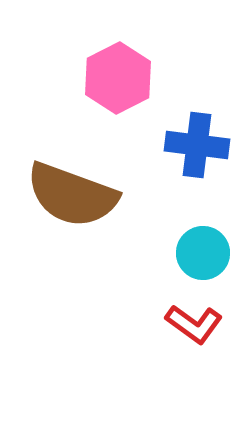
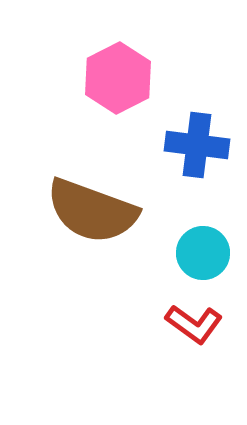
brown semicircle: moved 20 px right, 16 px down
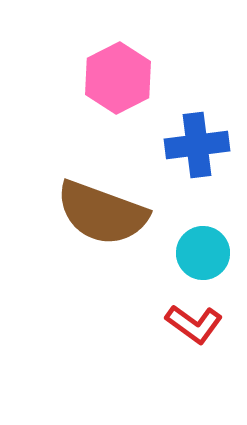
blue cross: rotated 14 degrees counterclockwise
brown semicircle: moved 10 px right, 2 px down
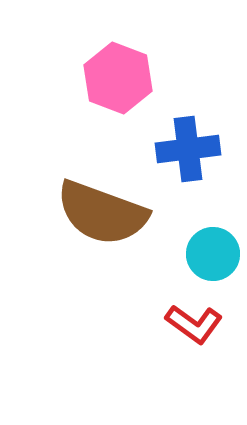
pink hexagon: rotated 12 degrees counterclockwise
blue cross: moved 9 px left, 4 px down
cyan circle: moved 10 px right, 1 px down
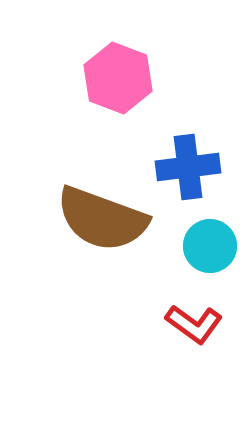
blue cross: moved 18 px down
brown semicircle: moved 6 px down
cyan circle: moved 3 px left, 8 px up
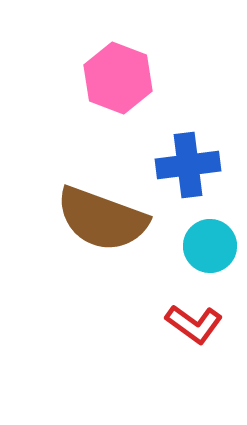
blue cross: moved 2 px up
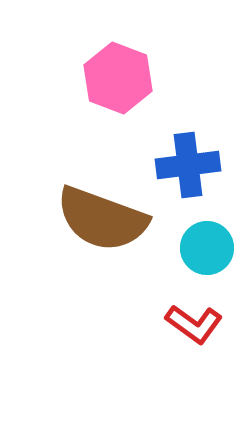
cyan circle: moved 3 px left, 2 px down
